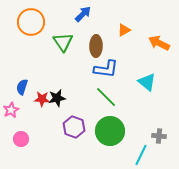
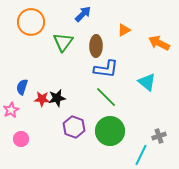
green triangle: rotated 10 degrees clockwise
gray cross: rotated 24 degrees counterclockwise
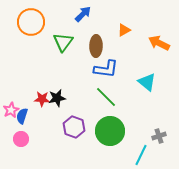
blue semicircle: moved 29 px down
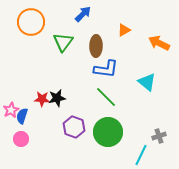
green circle: moved 2 px left, 1 px down
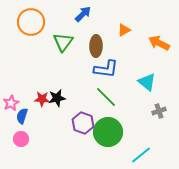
pink star: moved 7 px up
purple hexagon: moved 9 px right, 4 px up
gray cross: moved 25 px up
cyan line: rotated 25 degrees clockwise
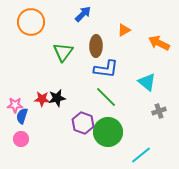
green triangle: moved 10 px down
pink star: moved 4 px right, 2 px down; rotated 28 degrees clockwise
